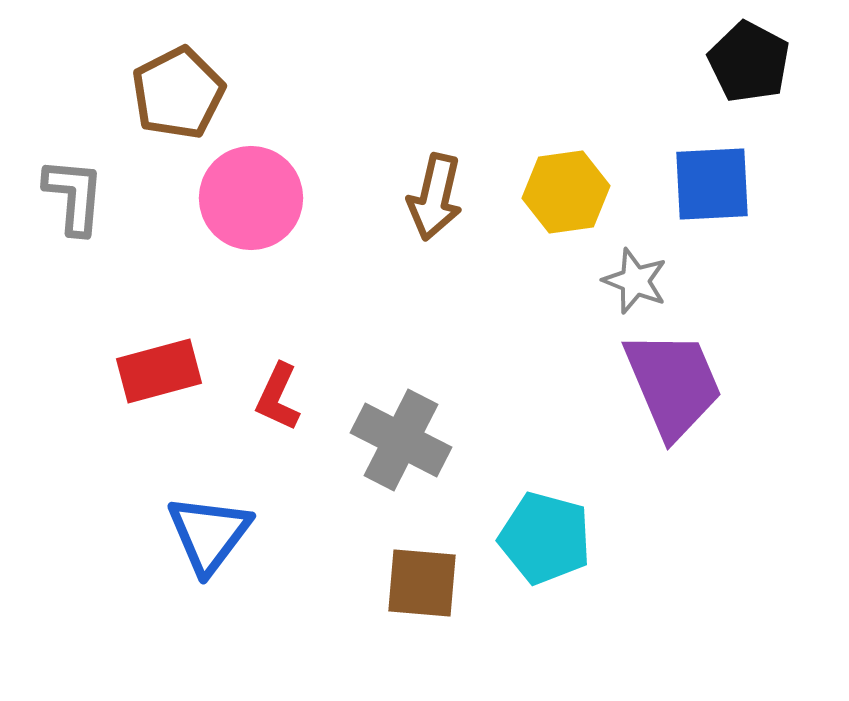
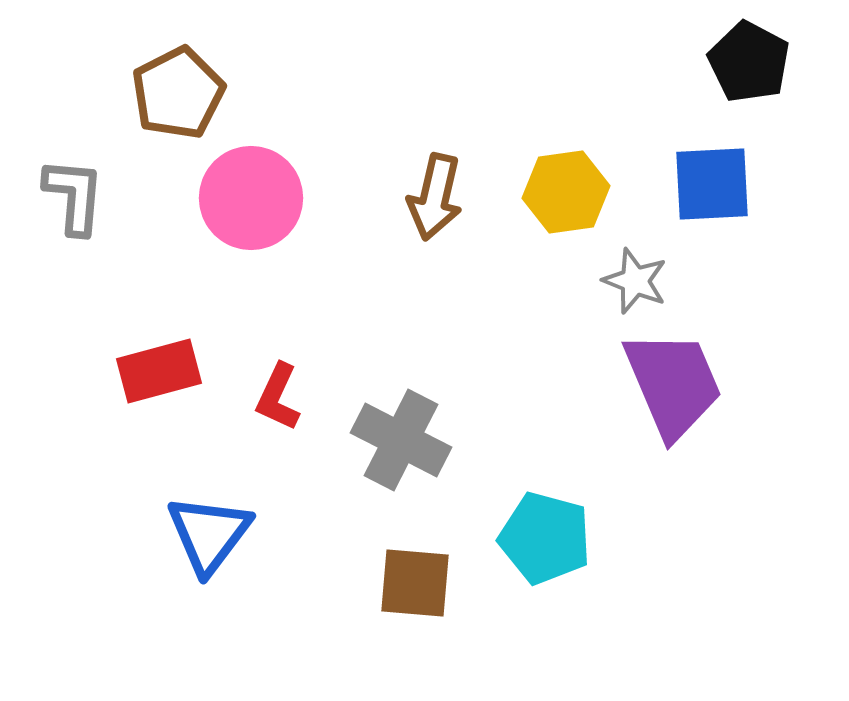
brown square: moved 7 px left
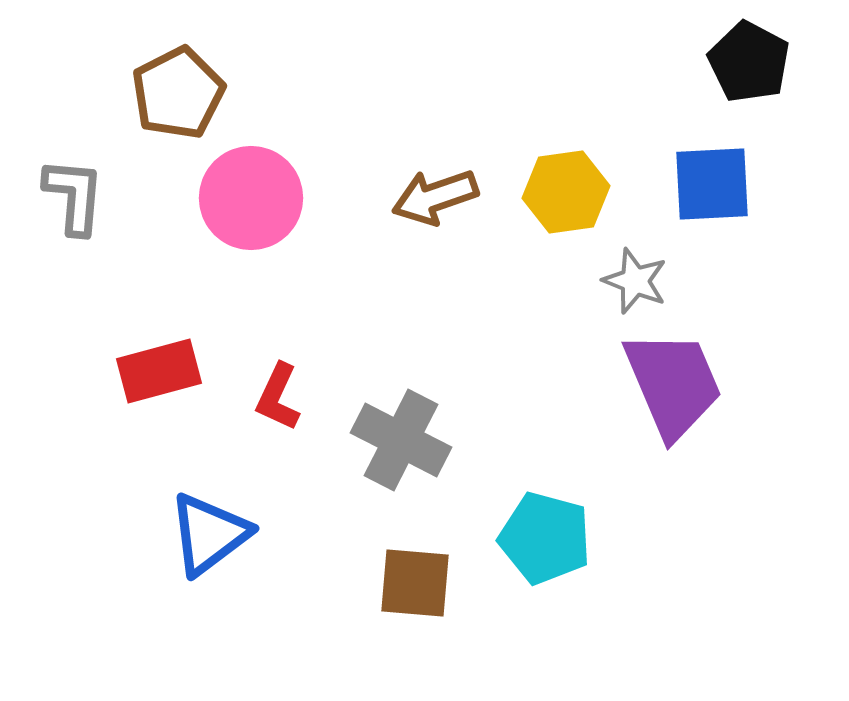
brown arrow: rotated 58 degrees clockwise
blue triangle: rotated 16 degrees clockwise
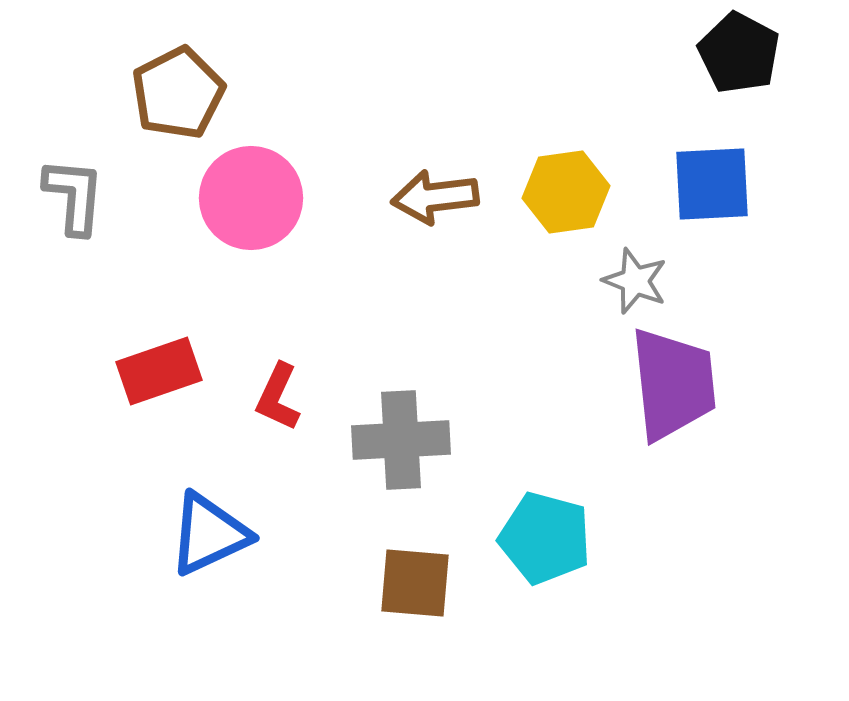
black pentagon: moved 10 px left, 9 px up
brown arrow: rotated 12 degrees clockwise
red rectangle: rotated 4 degrees counterclockwise
purple trapezoid: rotated 17 degrees clockwise
gray cross: rotated 30 degrees counterclockwise
blue triangle: rotated 12 degrees clockwise
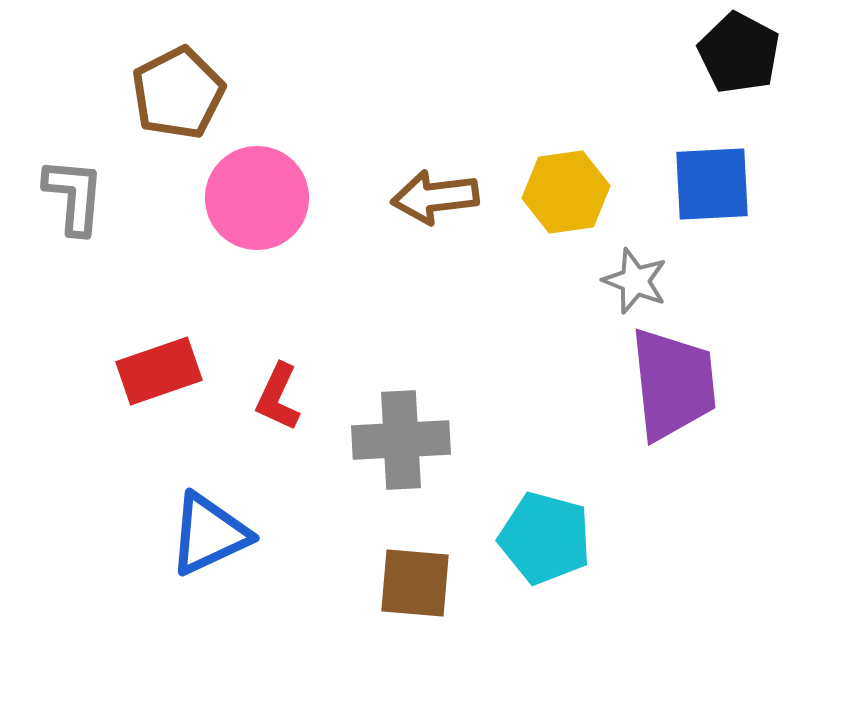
pink circle: moved 6 px right
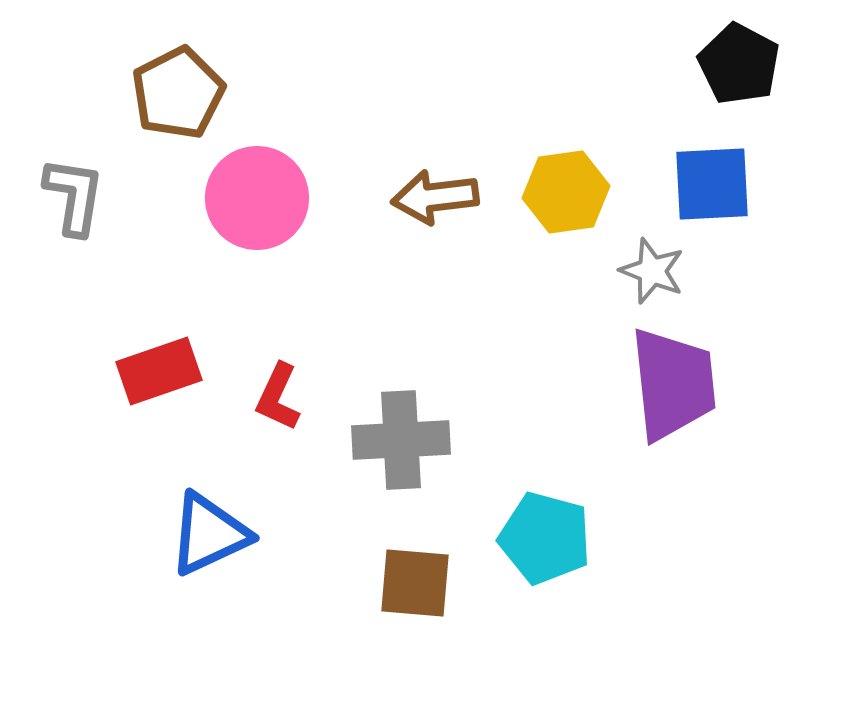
black pentagon: moved 11 px down
gray L-shape: rotated 4 degrees clockwise
gray star: moved 17 px right, 10 px up
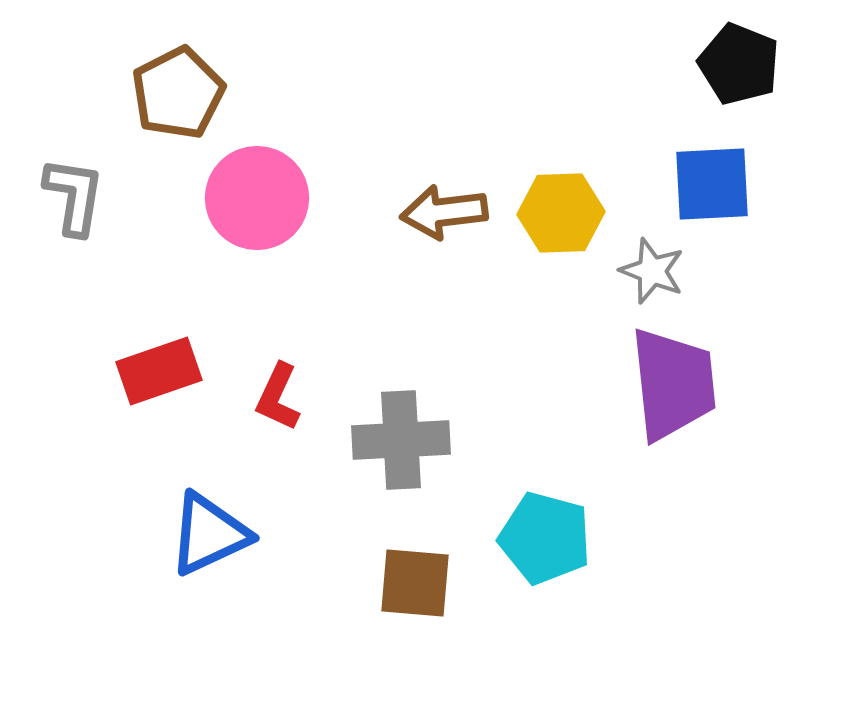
black pentagon: rotated 6 degrees counterclockwise
yellow hexagon: moved 5 px left, 21 px down; rotated 6 degrees clockwise
brown arrow: moved 9 px right, 15 px down
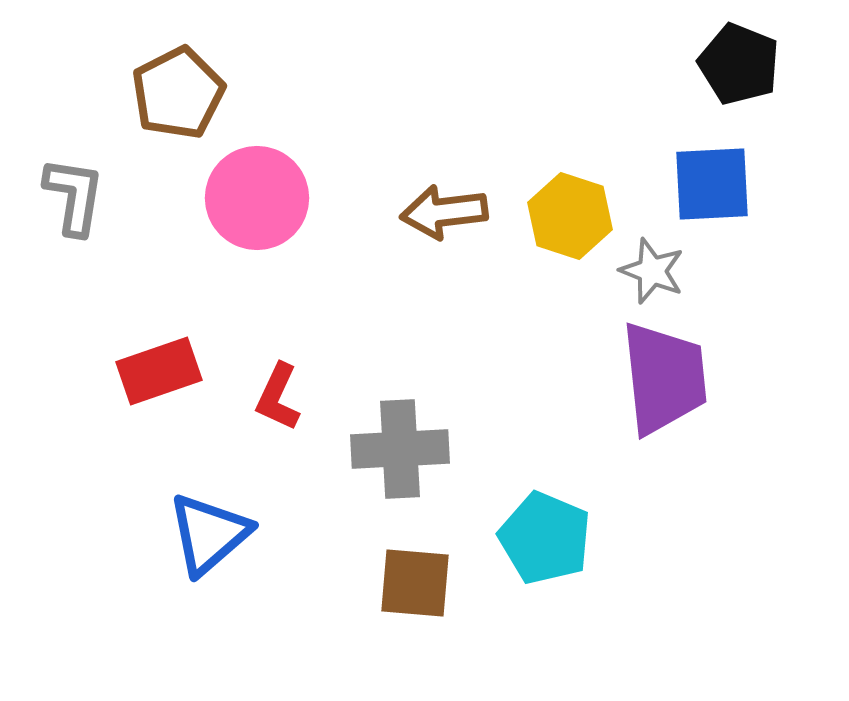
yellow hexagon: moved 9 px right, 3 px down; rotated 20 degrees clockwise
purple trapezoid: moved 9 px left, 6 px up
gray cross: moved 1 px left, 9 px down
blue triangle: rotated 16 degrees counterclockwise
cyan pentagon: rotated 8 degrees clockwise
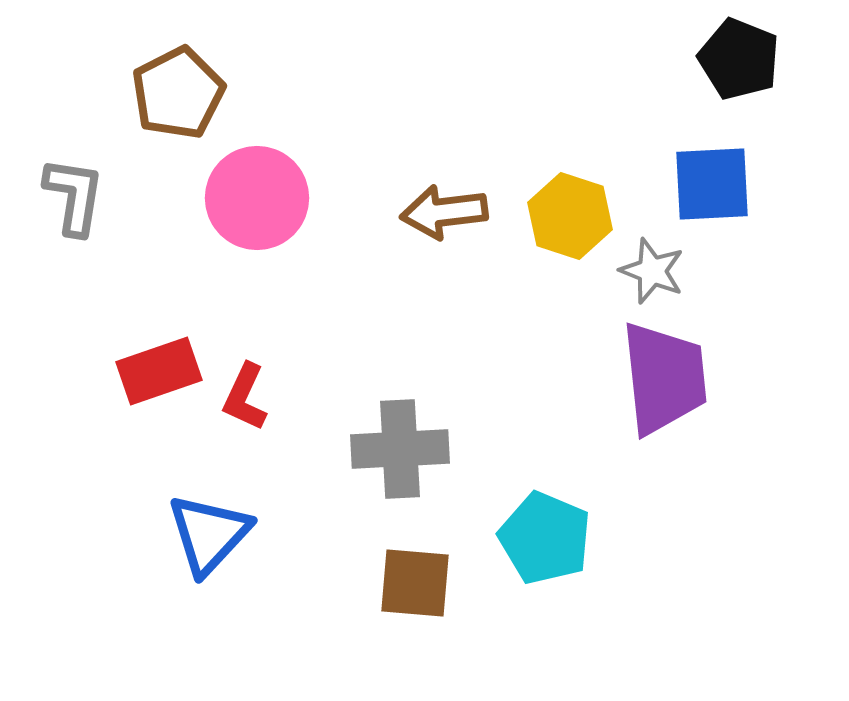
black pentagon: moved 5 px up
red L-shape: moved 33 px left
blue triangle: rotated 6 degrees counterclockwise
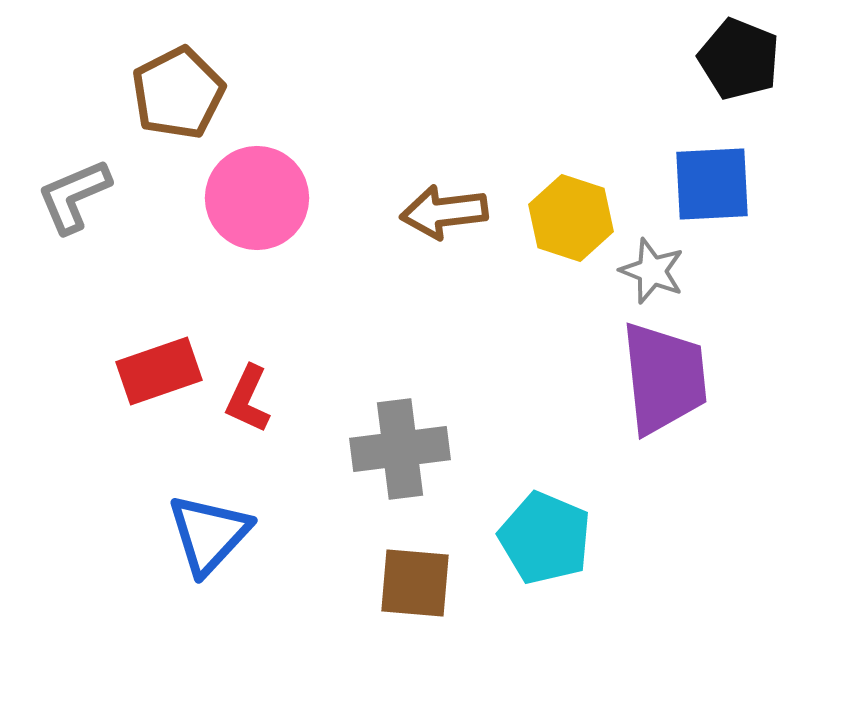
gray L-shape: rotated 122 degrees counterclockwise
yellow hexagon: moved 1 px right, 2 px down
red L-shape: moved 3 px right, 2 px down
gray cross: rotated 4 degrees counterclockwise
